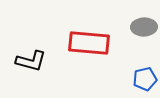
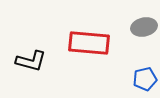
gray ellipse: rotated 10 degrees counterclockwise
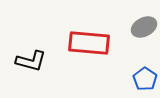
gray ellipse: rotated 15 degrees counterclockwise
blue pentagon: rotated 25 degrees counterclockwise
